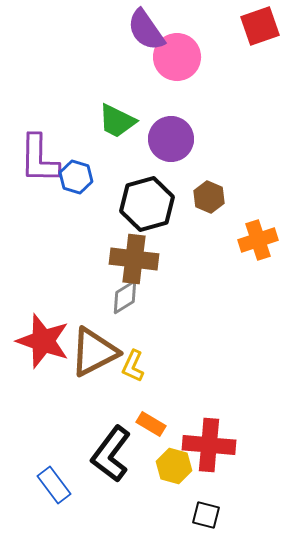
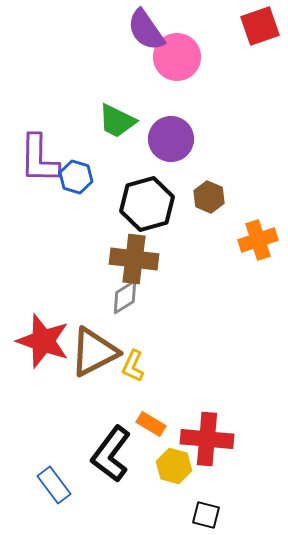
red cross: moved 2 px left, 6 px up
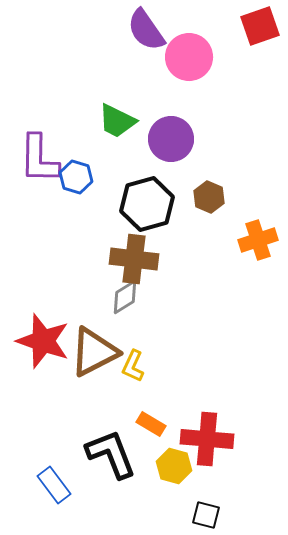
pink circle: moved 12 px right
black L-shape: rotated 122 degrees clockwise
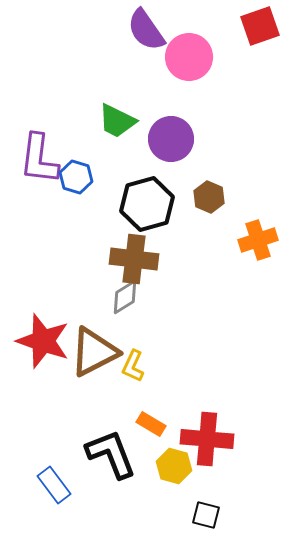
purple L-shape: rotated 6 degrees clockwise
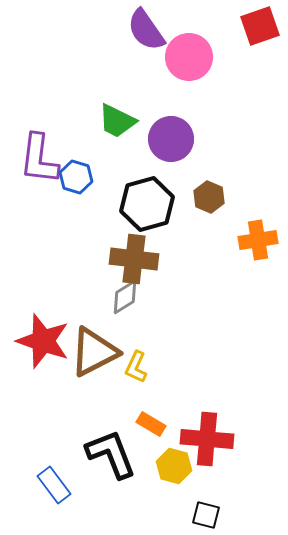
orange cross: rotated 9 degrees clockwise
yellow L-shape: moved 3 px right, 1 px down
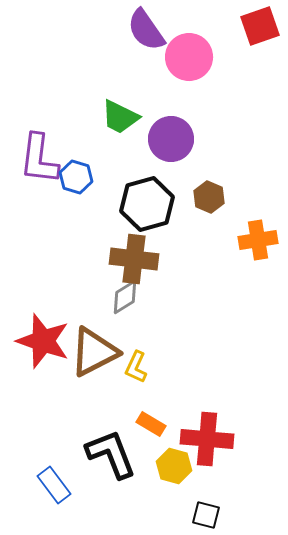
green trapezoid: moved 3 px right, 4 px up
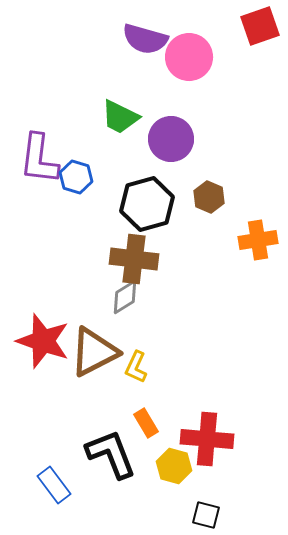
purple semicircle: moved 1 px left, 9 px down; rotated 39 degrees counterclockwise
orange rectangle: moved 5 px left, 1 px up; rotated 28 degrees clockwise
